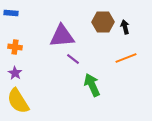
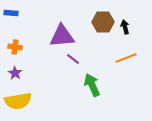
yellow semicircle: rotated 68 degrees counterclockwise
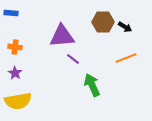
black arrow: rotated 136 degrees clockwise
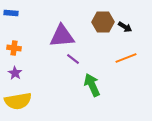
orange cross: moved 1 px left, 1 px down
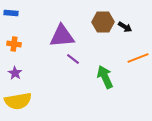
orange cross: moved 4 px up
orange line: moved 12 px right
green arrow: moved 13 px right, 8 px up
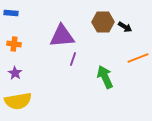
purple line: rotated 72 degrees clockwise
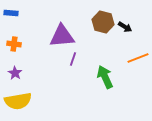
brown hexagon: rotated 15 degrees clockwise
